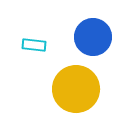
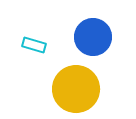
cyan rectangle: rotated 10 degrees clockwise
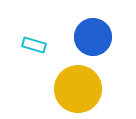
yellow circle: moved 2 px right
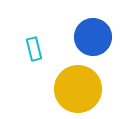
cyan rectangle: moved 4 px down; rotated 60 degrees clockwise
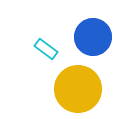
cyan rectangle: moved 12 px right; rotated 40 degrees counterclockwise
